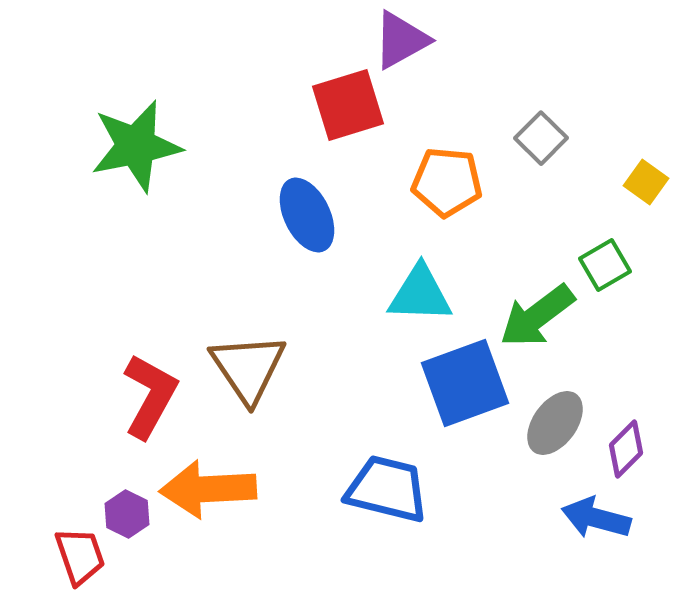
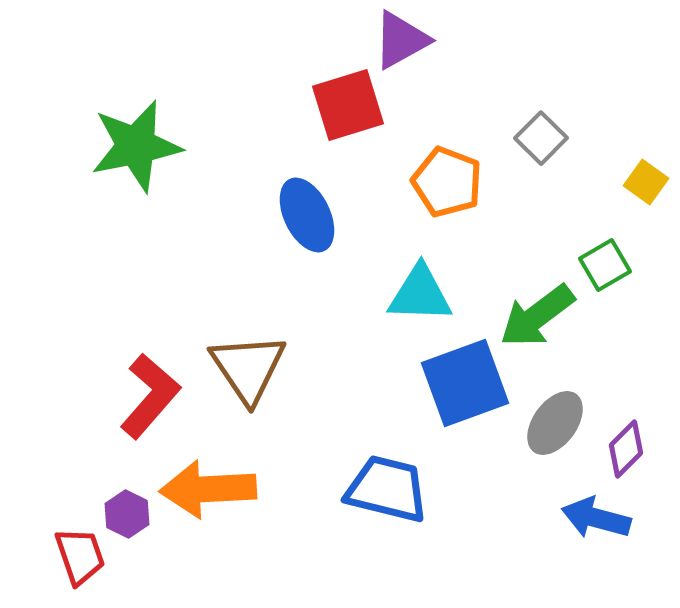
orange pentagon: rotated 16 degrees clockwise
red L-shape: rotated 12 degrees clockwise
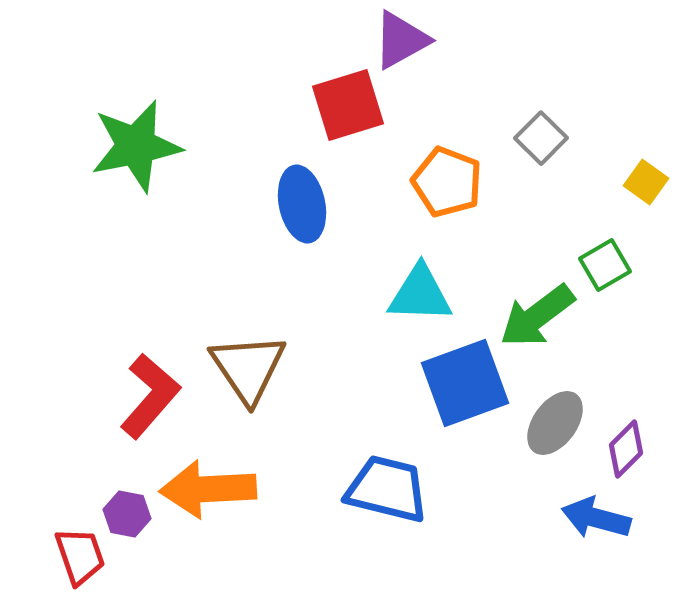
blue ellipse: moved 5 px left, 11 px up; rotated 14 degrees clockwise
purple hexagon: rotated 15 degrees counterclockwise
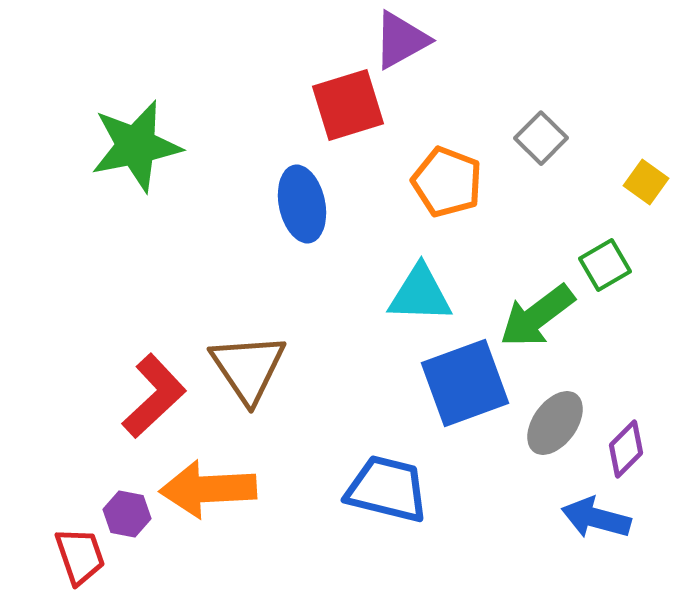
red L-shape: moved 4 px right; rotated 6 degrees clockwise
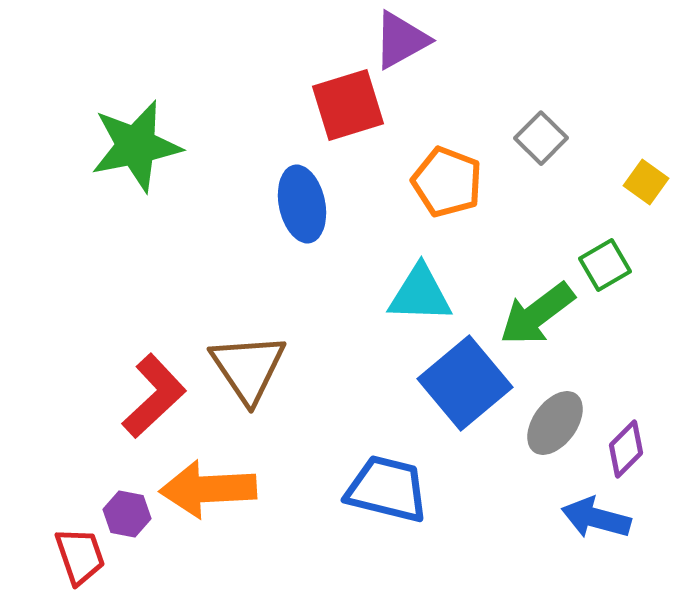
green arrow: moved 2 px up
blue square: rotated 20 degrees counterclockwise
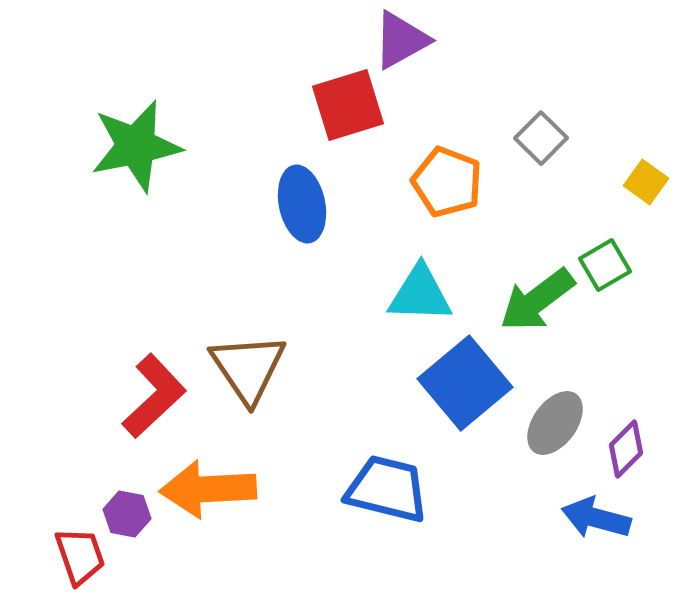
green arrow: moved 14 px up
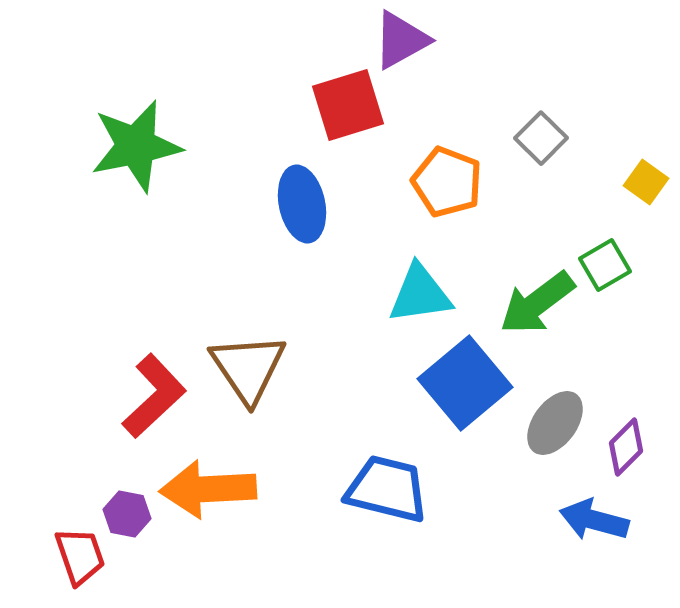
cyan triangle: rotated 10 degrees counterclockwise
green arrow: moved 3 px down
purple diamond: moved 2 px up
blue arrow: moved 2 px left, 2 px down
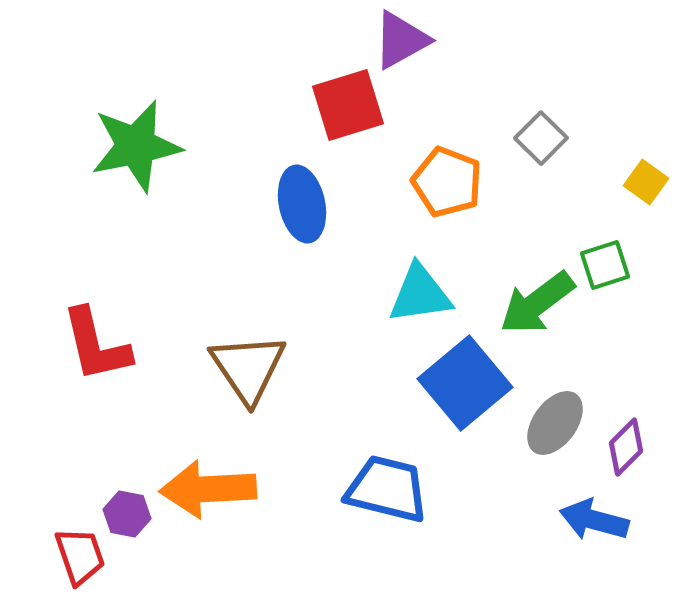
green square: rotated 12 degrees clockwise
red L-shape: moved 58 px left, 51 px up; rotated 120 degrees clockwise
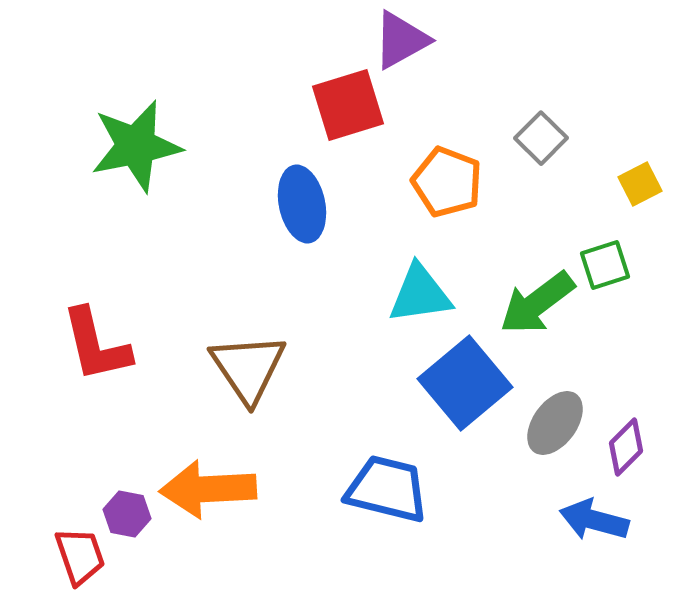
yellow square: moved 6 px left, 2 px down; rotated 27 degrees clockwise
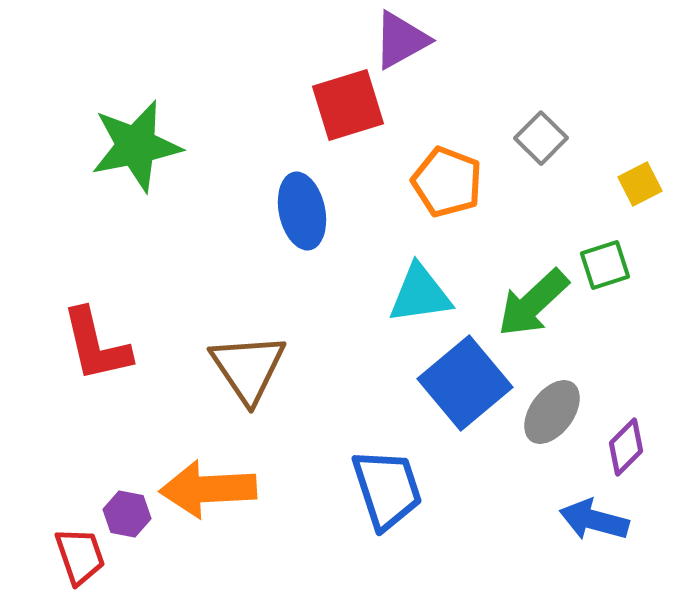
blue ellipse: moved 7 px down
green arrow: moved 4 px left; rotated 6 degrees counterclockwise
gray ellipse: moved 3 px left, 11 px up
blue trapezoid: rotated 58 degrees clockwise
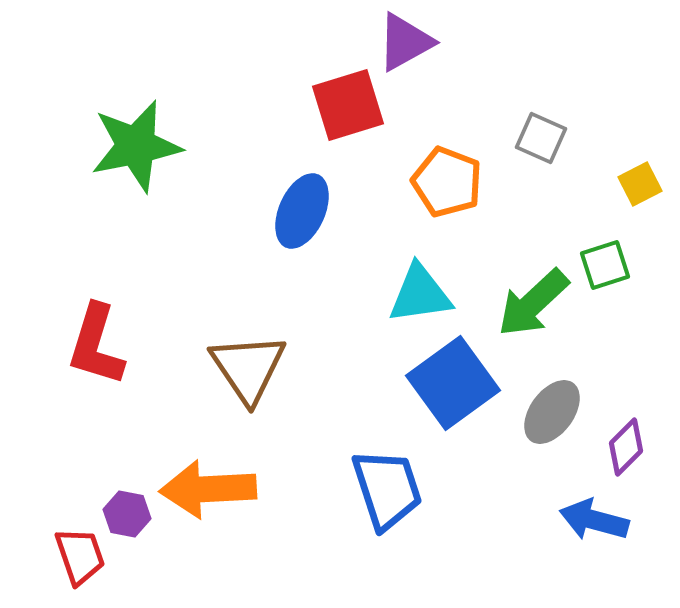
purple triangle: moved 4 px right, 2 px down
gray square: rotated 21 degrees counterclockwise
blue ellipse: rotated 36 degrees clockwise
red L-shape: rotated 30 degrees clockwise
blue square: moved 12 px left; rotated 4 degrees clockwise
